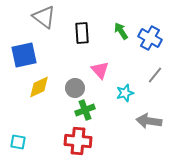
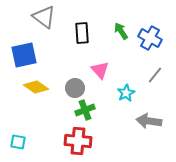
yellow diamond: moved 3 px left; rotated 60 degrees clockwise
cyan star: moved 1 px right; rotated 12 degrees counterclockwise
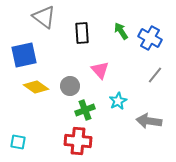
gray circle: moved 5 px left, 2 px up
cyan star: moved 8 px left, 8 px down
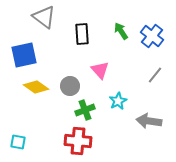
black rectangle: moved 1 px down
blue cross: moved 2 px right, 2 px up; rotated 10 degrees clockwise
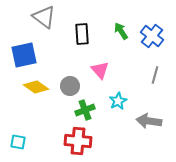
gray line: rotated 24 degrees counterclockwise
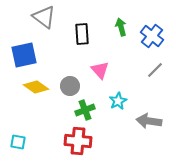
green arrow: moved 4 px up; rotated 18 degrees clockwise
gray line: moved 5 px up; rotated 30 degrees clockwise
